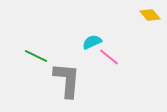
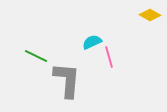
yellow diamond: rotated 20 degrees counterclockwise
pink line: rotated 35 degrees clockwise
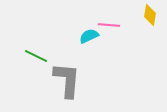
yellow diamond: rotated 70 degrees clockwise
cyan semicircle: moved 3 px left, 6 px up
pink line: moved 32 px up; rotated 70 degrees counterclockwise
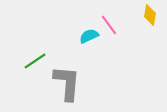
pink line: rotated 50 degrees clockwise
green line: moved 1 px left, 5 px down; rotated 60 degrees counterclockwise
gray L-shape: moved 3 px down
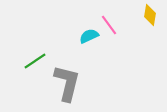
gray L-shape: rotated 9 degrees clockwise
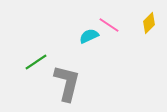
yellow diamond: moved 1 px left, 8 px down; rotated 35 degrees clockwise
pink line: rotated 20 degrees counterclockwise
green line: moved 1 px right, 1 px down
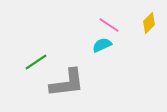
cyan semicircle: moved 13 px right, 9 px down
gray L-shape: rotated 69 degrees clockwise
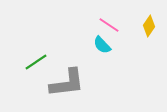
yellow diamond: moved 3 px down; rotated 10 degrees counterclockwise
cyan semicircle: rotated 108 degrees counterclockwise
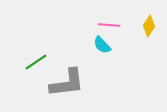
pink line: rotated 30 degrees counterclockwise
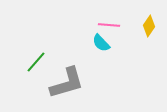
cyan semicircle: moved 1 px left, 2 px up
green line: rotated 15 degrees counterclockwise
gray L-shape: rotated 9 degrees counterclockwise
